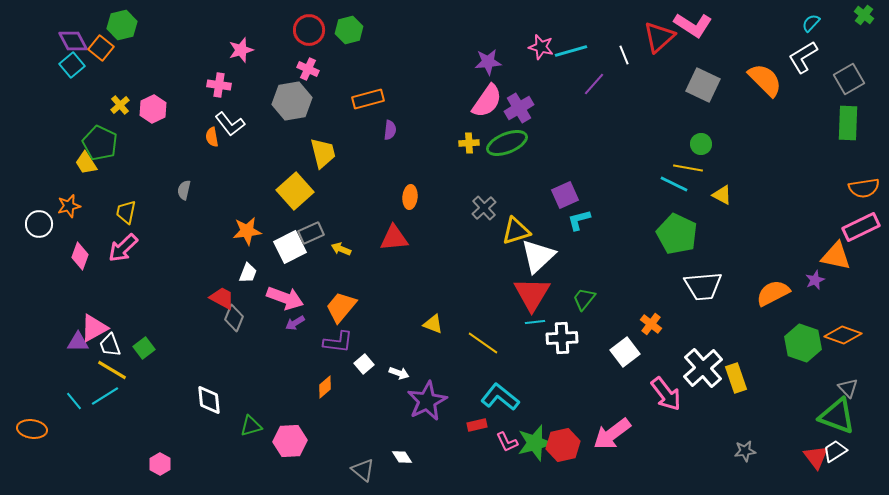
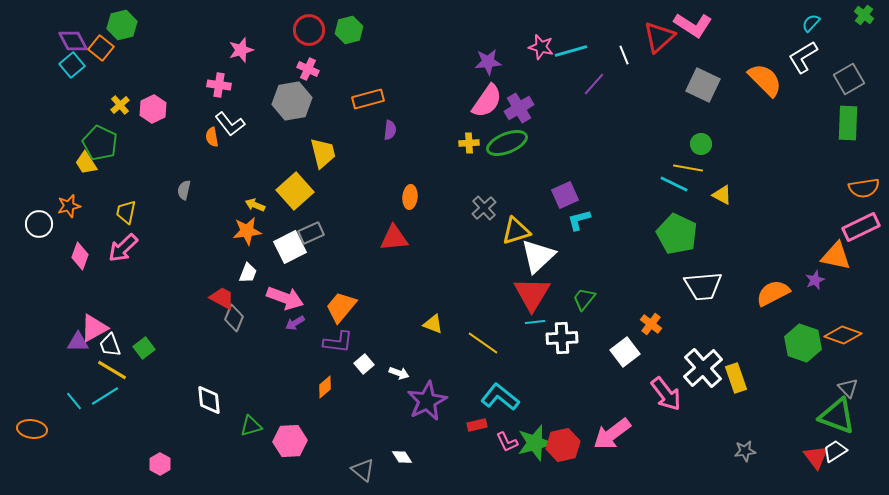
yellow arrow at (341, 249): moved 86 px left, 44 px up
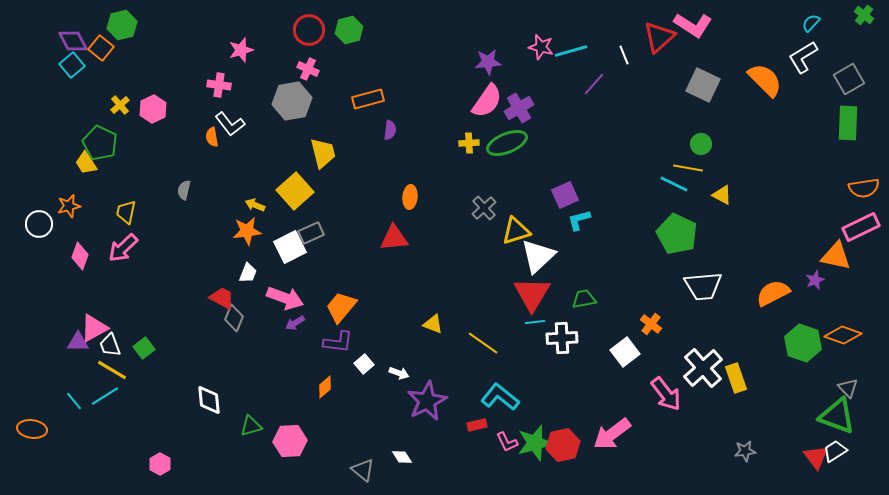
green trapezoid at (584, 299): rotated 40 degrees clockwise
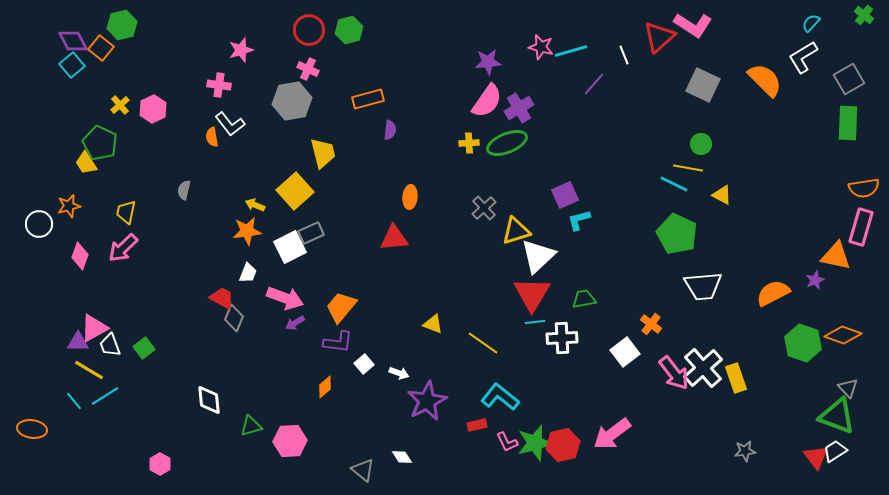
pink rectangle at (861, 227): rotated 48 degrees counterclockwise
yellow line at (112, 370): moved 23 px left
pink arrow at (666, 394): moved 8 px right, 21 px up
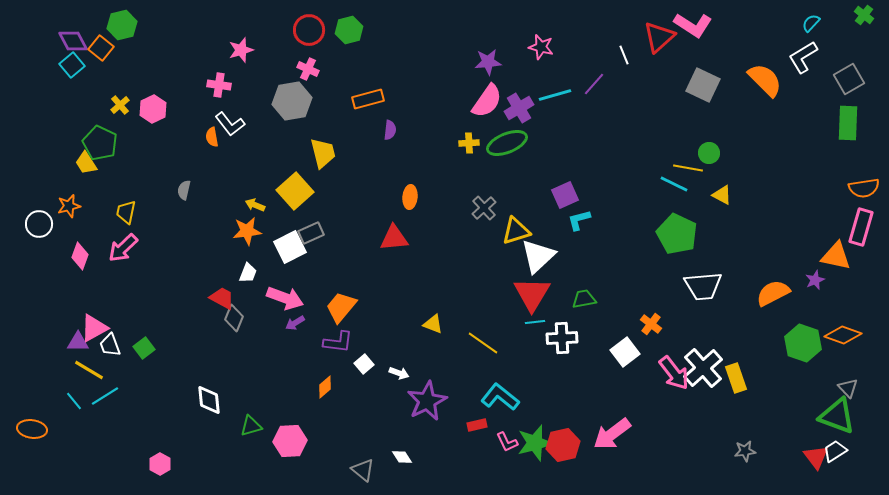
cyan line at (571, 51): moved 16 px left, 44 px down
green circle at (701, 144): moved 8 px right, 9 px down
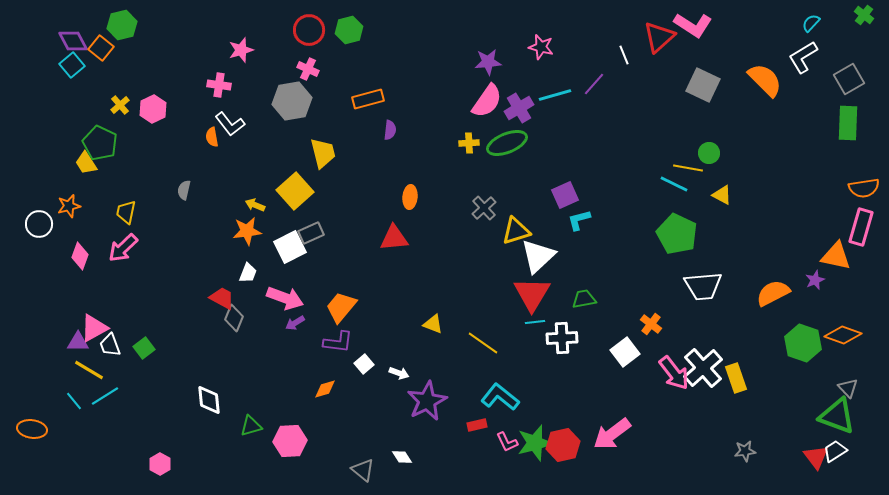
orange diamond at (325, 387): moved 2 px down; rotated 25 degrees clockwise
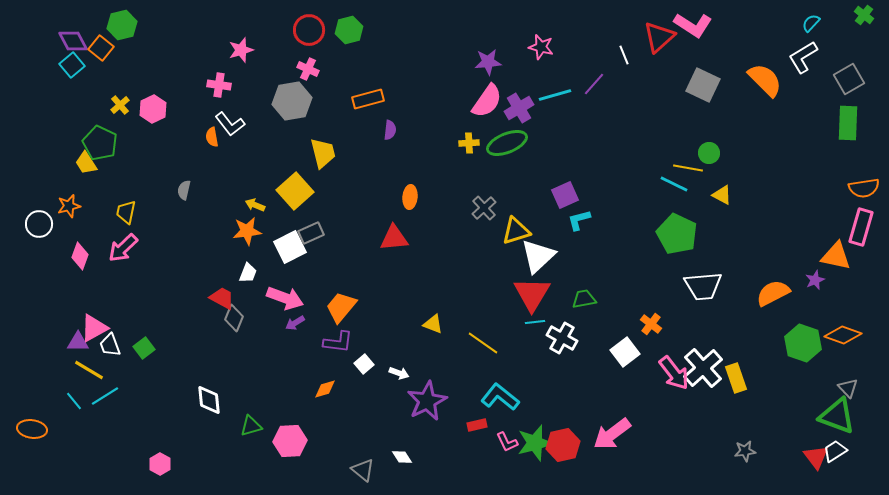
white cross at (562, 338): rotated 32 degrees clockwise
